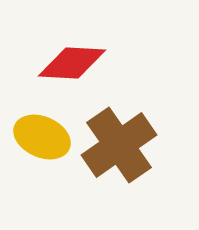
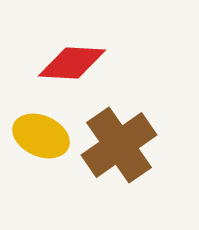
yellow ellipse: moved 1 px left, 1 px up
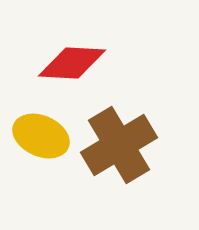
brown cross: rotated 4 degrees clockwise
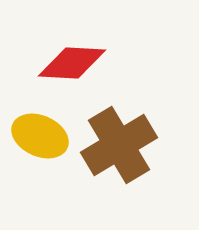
yellow ellipse: moved 1 px left
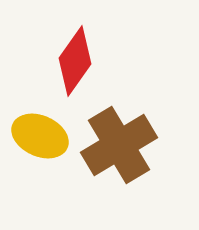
red diamond: moved 3 px right, 2 px up; rotated 58 degrees counterclockwise
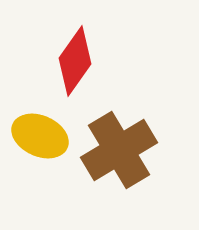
brown cross: moved 5 px down
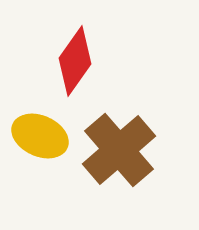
brown cross: rotated 10 degrees counterclockwise
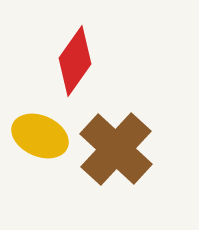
brown cross: moved 3 px left, 1 px up; rotated 6 degrees counterclockwise
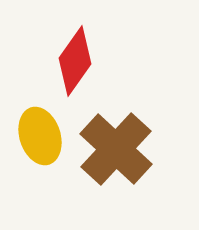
yellow ellipse: rotated 48 degrees clockwise
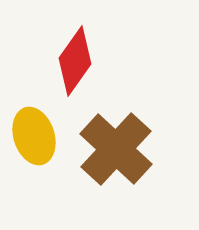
yellow ellipse: moved 6 px left
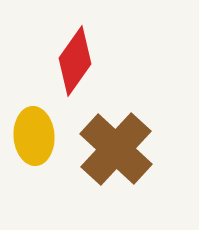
yellow ellipse: rotated 14 degrees clockwise
